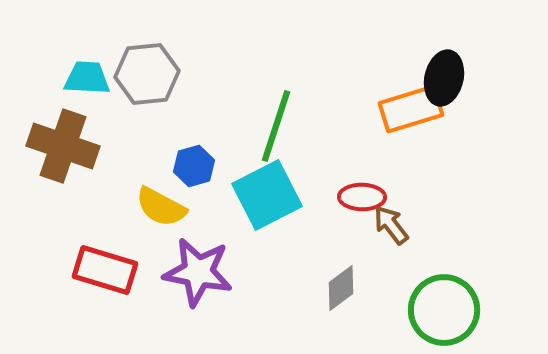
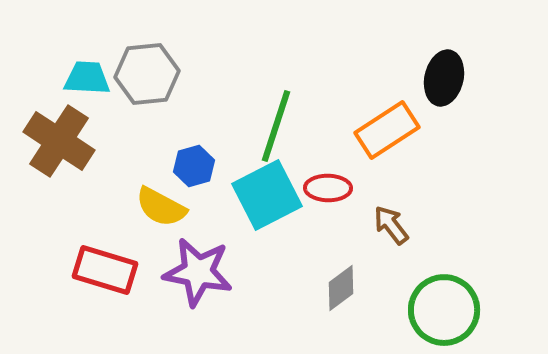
orange rectangle: moved 24 px left, 21 px down; rotated 16 degrees counterclockwise
brown cross: moved 4 px left, 5 px up; rotated 14 degrees clockwise
red ellipse: moved 34 px left, 9 px up
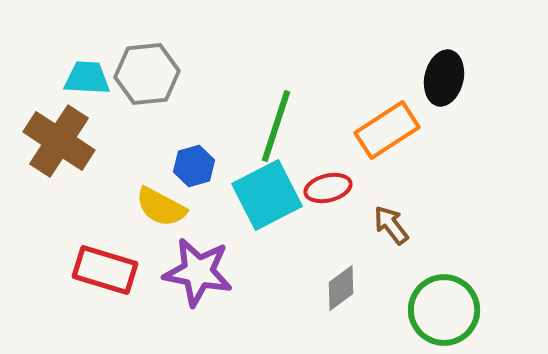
red ellipse: rotated 15 degrees counterclockwise
